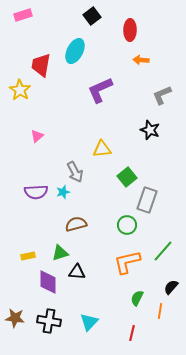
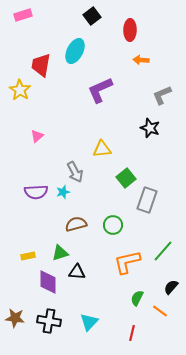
black star: moved 2 px up
green square: moved 1 px left, 1 px down
green circle: moved 14 px left
orange line: rotated 63 degrees counterclockwise
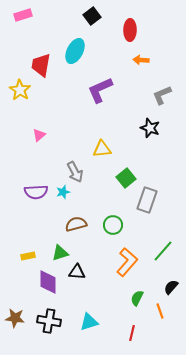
pink triangle: moved 2 px right, 1 px up
orange L-shape: rotated 144 degrees clockwise
orange line: rotated 35 degrees clockwise
cyan triangle: rotated 30 degrees clockwise
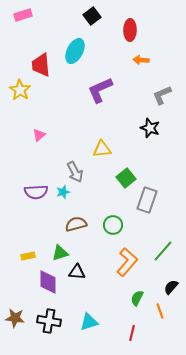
red trapezoid: rotated 15 degrees counterclockwise
